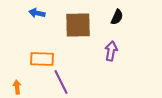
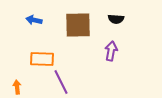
blue arrow: moved 3 px left, 7 px down
black semicircle: moved 1 px left, 2 px down; rotated 70 degrees clockwise
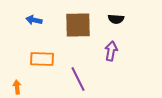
purple line: moved 17 px right, 3 px up
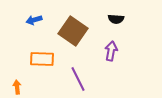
blue arrow: rotated 28 degrees counterclockwise
brown square: moved 5 px left, 6 px down; rotated 36 degrees clockwise
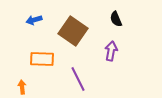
black semicircle: rotated 63 degrees clockwise
orange arrow: moved 5 px right
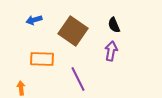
black semicircle: moved 2 px left, 6 px down
orange arrow: moved 1 px left, 1 px down
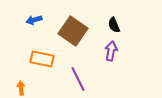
orange rectangle: rotated 10 degrees clockwise
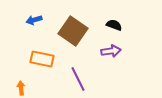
black semicircle: rotated 133 degrees clockwise
purple arrow: rotated 72 degrees clockwise
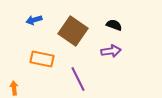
orange arrow: moved 7 px left
